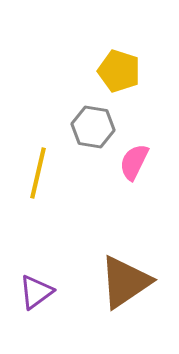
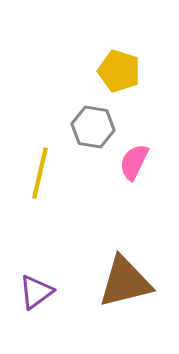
yellow line: moved 2 px right
brown triangle: rotated 20 degrees clockwise
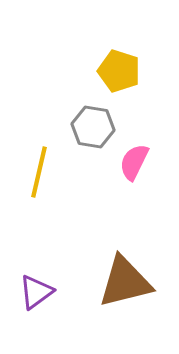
yellow line: moved 1 px left, 1 px up
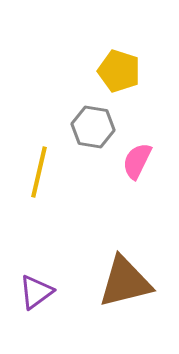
pink semicircle: moved 3 px right, 1 px up
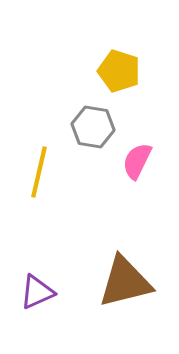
purple triangle: moved 1 px right; rotated 12 degrees clockwise
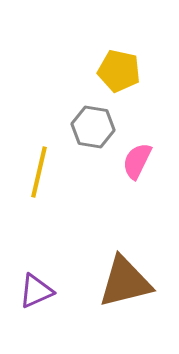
yellow pentagon: rotated 6 degrees counterclockwise
purple triangle: moved 1 px left, 1 px up
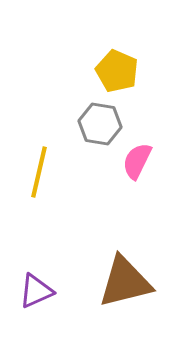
yellow pentagon: moved 2 px left; rotated 12 degrees clockwise
gray hexagon: moved 7 px right, 3 px up
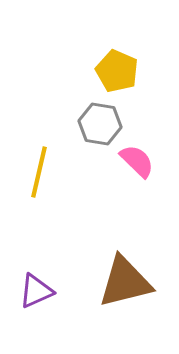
pink semicircle: rotated 108 degrees clockwise
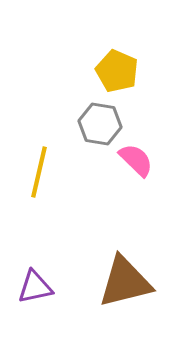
pink semicircle: moved 1 px left, 1 px up
purple triangle: moved 1 px left, 4 px up; rotated 12 degrees clockwise
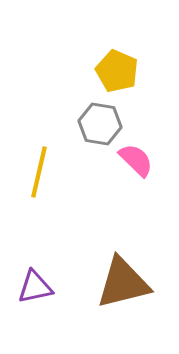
brown triangle: moved 2 px left, 1 px down
